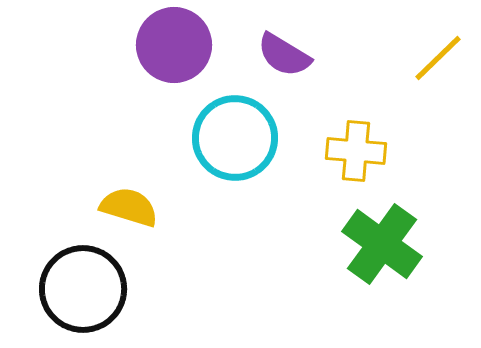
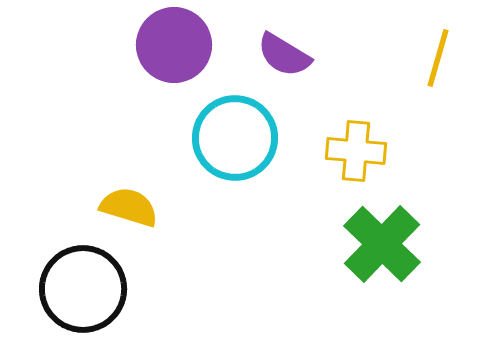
yellow line: rotated 30 degrees counterclockwise
green cross: rotated 8 degrees clockwise
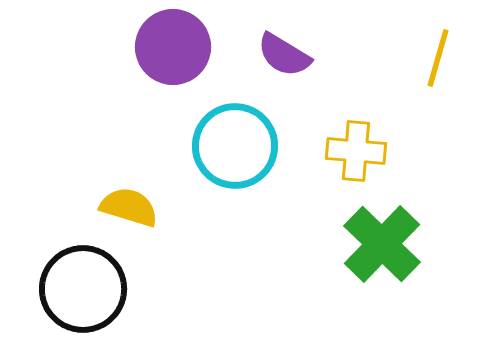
purple circle: moved 1 px left, 2 px down
cyan circle: moved 8 px down
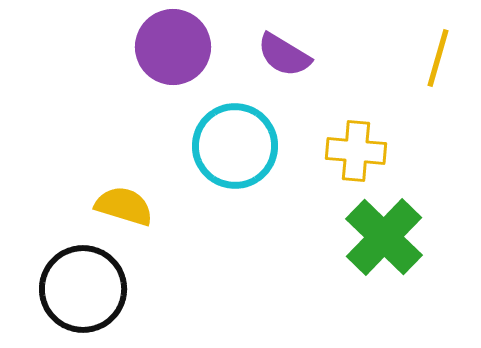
yellow semicircle: moved 5 px left, 1 px up
green cross: moved 2 px right, 7 px up
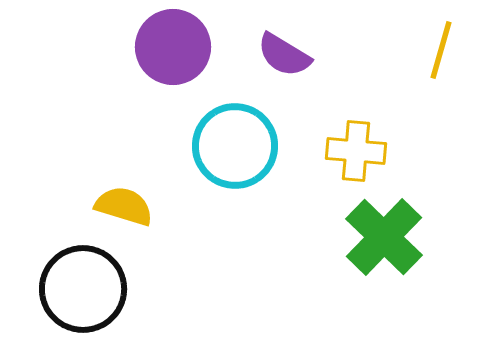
yellow line: moved 3 px right, 8 px up
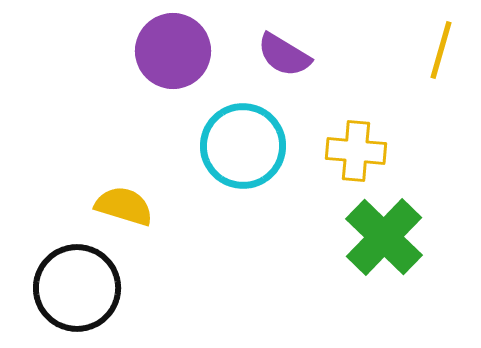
purple circle: moved 4 px down
cyan circle: moved 8 px right
black circle: moved 6 px left, 1 px up
